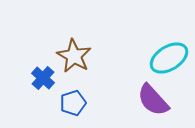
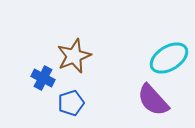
brown star: rotated 20 degrees clockwise
blue cross: rotated 15 degrees counterclockwise
blue pentagon: moved 2 px left
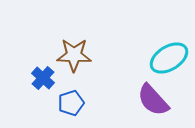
brown star: moved 1 px up; rotated 24 degrees clockwise
blue cross: rotated 15 degrees clockwise
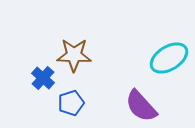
purple semicircle: moved 12 px left, 6 px down
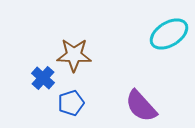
cyan ellipse: moved 24 px up
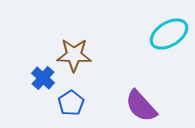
blue pentagon: rotated 15 degrees counterclockwise
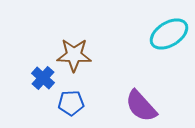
blue pentagon: rotated 30 degrees clockwise
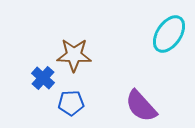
cyan ellipse: rotated 24 degrees counterclockwise
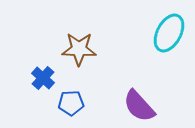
cyan ellipse: moved 1 px up; rotated 6 degrees counterclockwise
brown star: moved 5 px right, 6 px up
purple semicircle: moved 2 px left
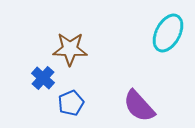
cyan ellipse: moved 1 px left
brown star: moved 9 px left
blue pentagon: rotated 20 degrees counterclockwise
